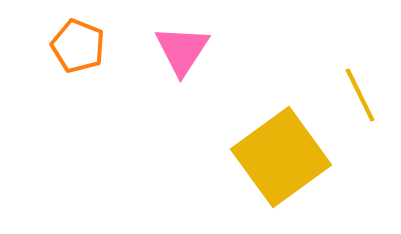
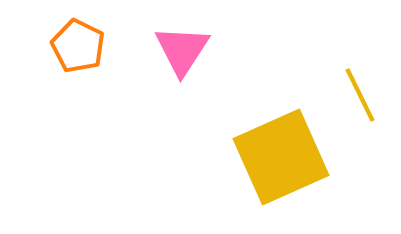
orange pentagon: rotated 4 degrees clockwise
yellow square: rotated 12 degrees clockwise
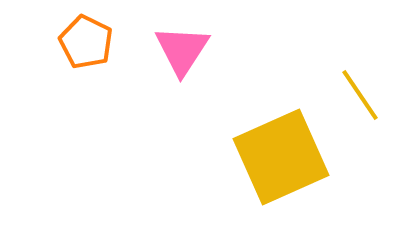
orange pentagon: moved 8 px right, 4 px up
yellow line: rotated 8 degrees counterclockwise
